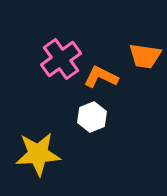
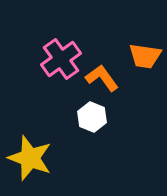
orange L-shape: moved 1 px right, 1 px down; rotated 28 degrees clockwise
white hexagon: rotated 16 degrees counterclockwise
yellow star: moved 8 px left, 4 px down; rotated 24 degrees clockwise
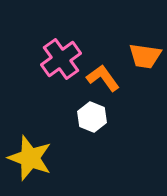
orange L-shape: moved 1 px right
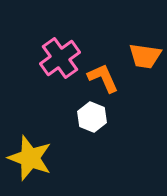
pink cross: moved 1 px left, 1 px up
orange L-shape: rotated 12 degrees clockwise
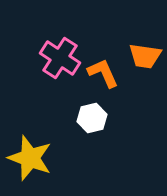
pink cross: rotated 21 degrees counterclockwise
orange L-shape: moved 5 px up
white hexagon: moved 1 px down; rotated 24 degrees clockwise
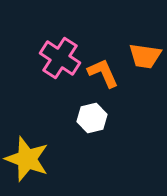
yellow star: moved 3 px left, 1 px down
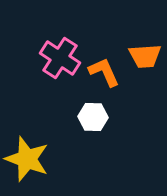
orange trapezoid: rotated 12 degrees counterclockwise
orange L-shape: moved 1 px right, 1 px up
white hexagon: moved 1 px right, 1 px up; rotated 16 degrees clockwise
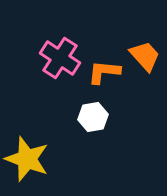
orange trapezoid: rotated 128 degrees counterclockwise
orange L-shape: rotated 60 degrees counterclockwise
white hexagon: rotated 12 degrees counterclockwise
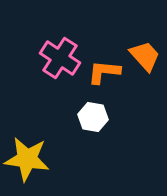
white hexagon: rotated 20 degrees clockwise
yellow star: rotated 12 degrees counterclockwise
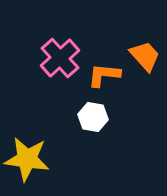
pink cross: rotated 15 degrees clockwise
orange L-shape: moved 3 px down
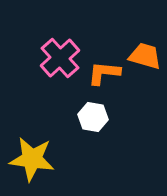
orange trapezoid: rotated 32 degrees counterclockwise
orange L-shape: moved 2 px up
yellow star: moved 5 px right
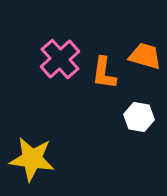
pink cross: moved 1 px down
orange L-shape: rotated 88 degrees counterclockwise
white hexagon: moved 46 px right
